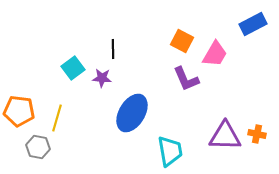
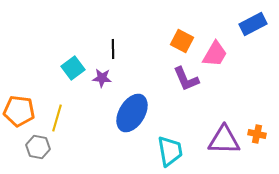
purple triangle: moved 1 px left, 4 px down
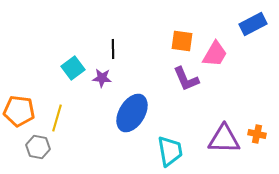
orange square: rotated 20 degrees counterclockwise
purple triangle: moved 1 px up
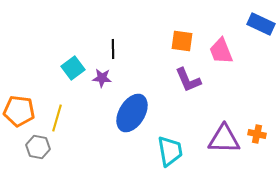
blue rectangle: moved 8 px right; rotated 52 degrees clockwise
pink trapezoid: moved 6 px right, 3 px up; rotated 128 degrees clockwise
purple L-shape: moved 2 px right, 1 px down
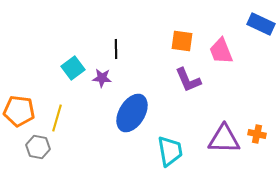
black line: moved 3 px right
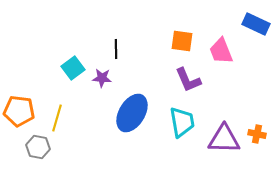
blue rectangle: moved 5 px left
cyan trapezoid: moved 12 px right, 29 px up
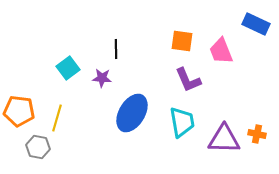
cyan square: moved 5 px left
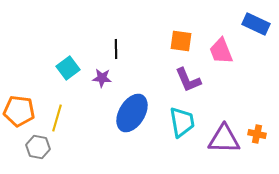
orange square: moved 1 px left
